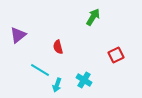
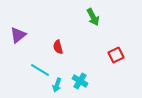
green arrow: rotated 120 degrees clockwise
cyan cross: moved 4 px left, 1 px down
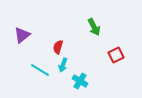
green arrow: moved 1 px right, 10 px down
purple triangle: moved 4 px right
red semicircle: rotated 32 degrees clockwise
cyan arrow: moved 6 px right, 20 px up
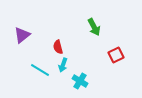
red semicircle: rotated 32 degrees counterclockwise
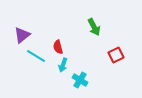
cyan line: moved 4 px left, 14 px up
cyan cross: moved 1 px up
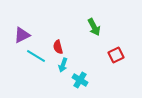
purple triangle: rotated 12 degrees clockwise
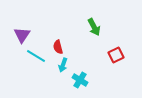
purple triangle: rotated 30 degrees counterclockwise
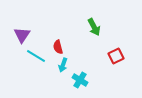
red square: moved 1 px down
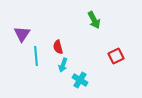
green arrow: moved 7 px up
purple triangle: moved 1 px up
cyan line: rotated 54 degrees clockwise
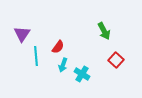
green arrow: moved 10 px right, 11 px down
red semicircle: rotated 128 degrees counterclockwise
red square: moved 4 px down; rotated 21 degrees counterclockwise
cyan cross: moved 2 px right, 6 px up
